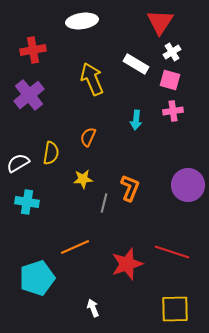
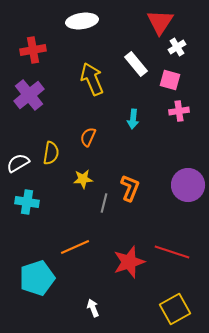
white cross: moved 5 px right, 5 px up
white rectangle: rotated 20 degrees clockwise
pink cross: moved 6 px right
cyan arrow: moved 3 px left, 1 px up
red star: moved 2 px right, 2 px up
yellow square: rotated 28 degrees counterclockwise
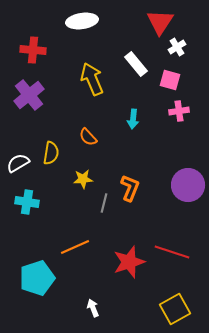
red cross: rotated 15 degrees clockwise
orange semicircle: rotated 66 degrees counterclockwise
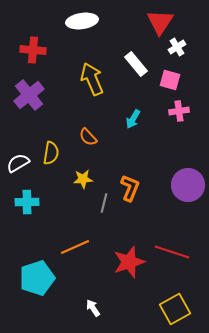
cyan arrow: rotated 24 degrees clockwise
cyan cross: rotated 10 degrees counterclockwise
white arrow: rotated 12 degrees counterclockwise
